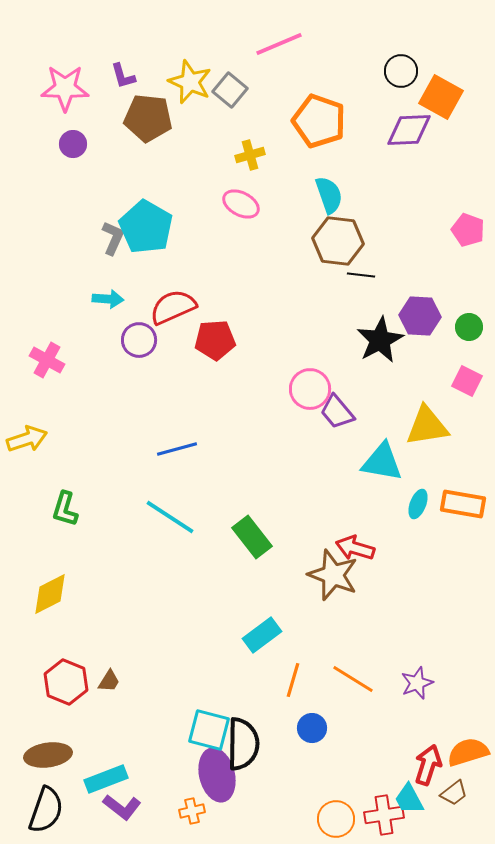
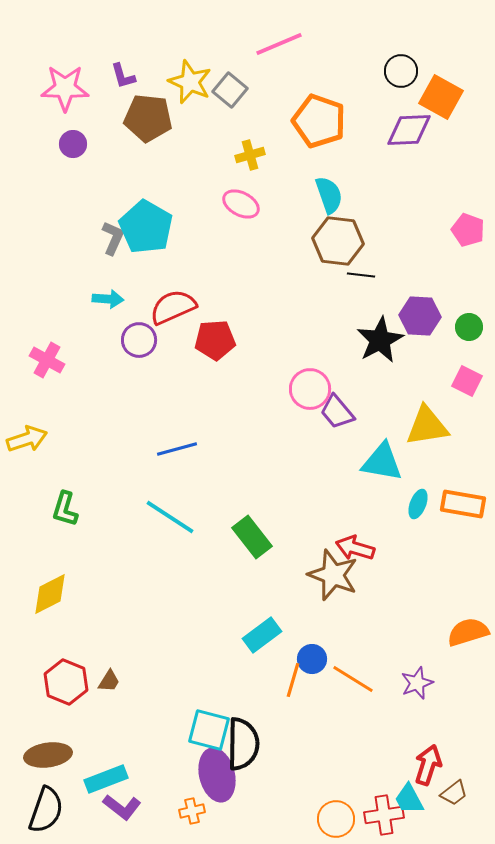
blue circle at (312, 728): moved 69 px up
orange semicircle at (468, 752): moved 120 px up
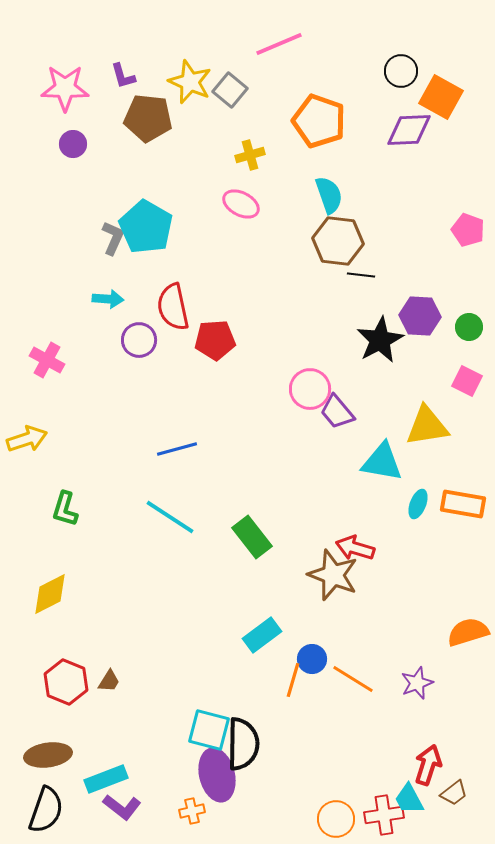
red semicircle at (173, 307): rotated 78 degrees counterclockwise
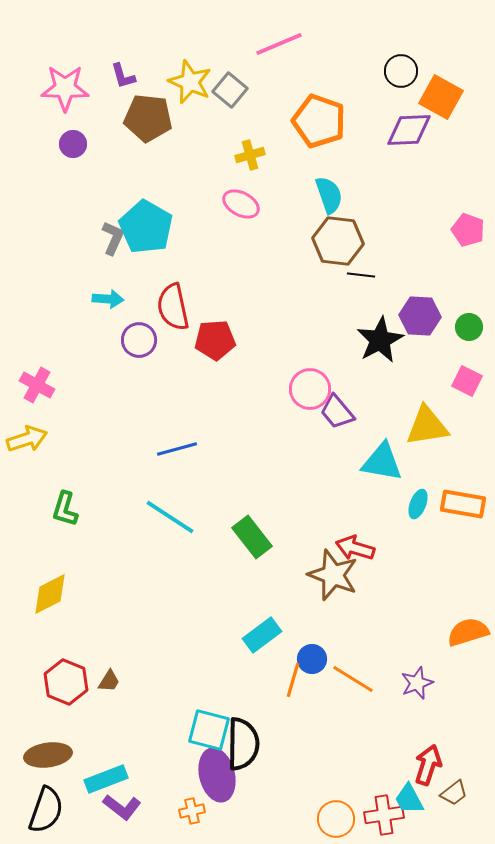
pink cross at (47, 360): moved 10 px left, 25 px down
